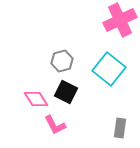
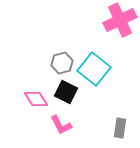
gray hexagon: moved 2 px down
cyan square: moved 15 px left
pink L-shape: moved 6 px right
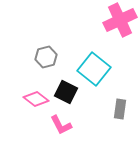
gray hexagon: moved 16 px left, 6 px up
pink diamond: rotated 20 degrees counterclockwise
gray rectangle: moved 19 px up
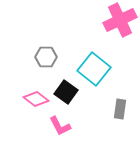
gray hexagon: rotated 15 degrees clockwise
black square: rotated 10 degrees clockwise
pink L-shape: moved 1 px left, 1 px down
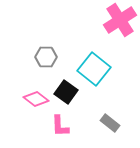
pink cross: rotated 8 degrees counterclockwise
gray rectangle: moved 10 px left, 14 px down; rotated 60 degrees counterclockwise
pink L-shape: rotated 25 degrees clockwise
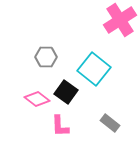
pink diamond: moved 1 px right
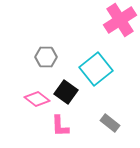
cyan square: moved 2 px right; rotated 12 degrees clockwise
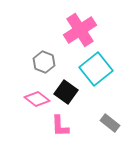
pink cross: moved 40 px left, 10 px down
gray hexagon: moved 2 px left, 5 px down; rotated 20 degrees clockwise
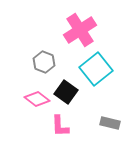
gray rectangle: rotated 24 degrees counterclockwise
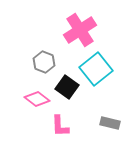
black square: moved 1 px right, 5 px up
